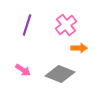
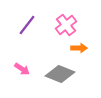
purple line: rotated 20 degrees clockwise
pink arrow: moved 1 px left, 1 px up
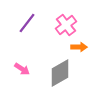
purple line: moved 2 px up
orange arrow: moved 1 px up
gray diamond: moved 1 px up; rotated 52 degrees counterclockwise
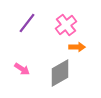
orange arrow: moved 2 px left
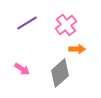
purple line: rotated 20 degrees clockwise
orange arrow: moved 2 px down
gray diamond: rotated 12 degrees counterclockwise
